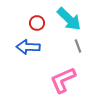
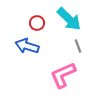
blue arrow: moved 1 px left, 1 px up; rotated 15 degrees clockwise
pink L-shape: moved 5 px up
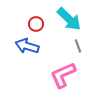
red circle: moved 1 px left, 1 px down
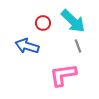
cyan arrow: moved 4 px right, 2 px down
red circle: moved 7 px right, 1 px up
pink L-shape: rotated 16 degrees clockwise
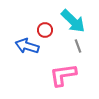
red circle: moved 2 px right, 7 px down
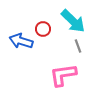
red circle: moved 2 px left, 1 px up
blue arrow: moved 6 px left, 5 px up
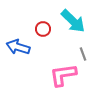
blue arrow: moved 3 px left, 6 px down
gray line: moved 5 px right, 8 px down
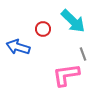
pink L-shape: moved 3 px right
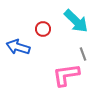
cyan arrow: moved 3 px right
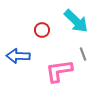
red circle: moved 1 px left, 1 px down
blue arrow: moved 9 px down; rotated 15 degrees counterclockwise
pink L-shape: moved 7 px left, 4 px up
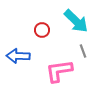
gray line: moved 3 px up
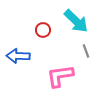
red circle: moved 1 px right
gray line: moved 3 px right
pink L-shape: moved 1 px right, 5 px down
